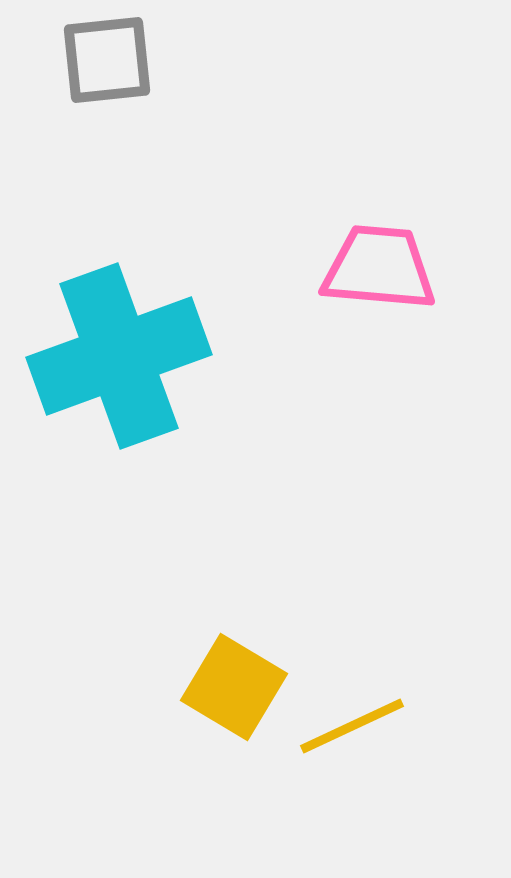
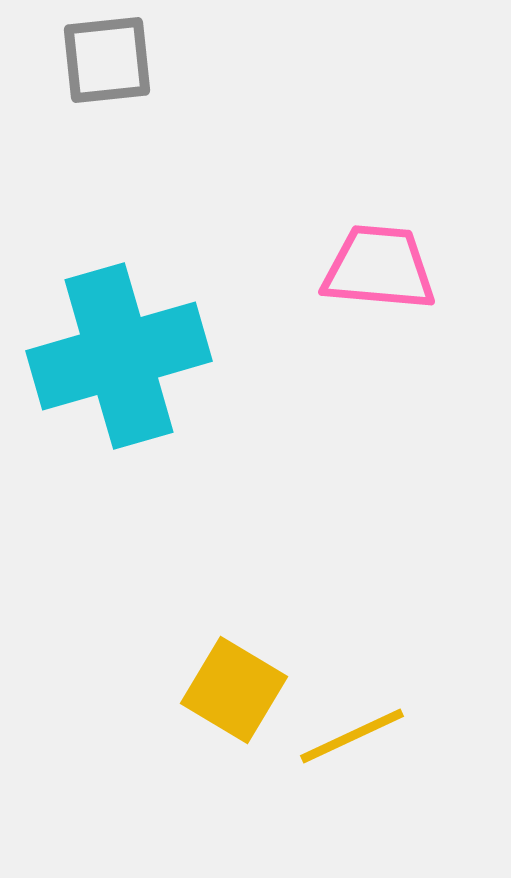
cyan cross: rotated 4 degrees clockwise
yellow square: moved 3 px down
yellow line: moved 10 px down
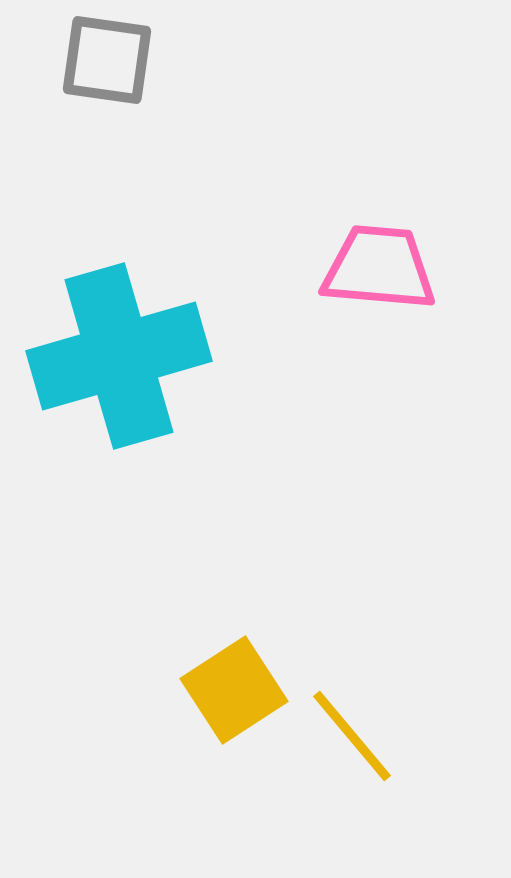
gray square: rotated 14 degrees clockwise
yellow square: rotated 26 degrees clockwise
yellow line: rotated 75 degrees clockwise
